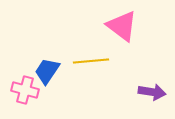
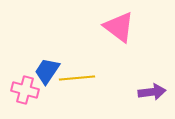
pink triangle: moved 3 px left, 1 px down
yellow line: moved 14 px left, 17 px down
purple arrow: rotated 16 degrees counterclockwise
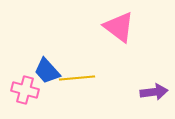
blue trapezoid: rotated 76 degrees counterclockwise
purple arrow: moved 2 px right
